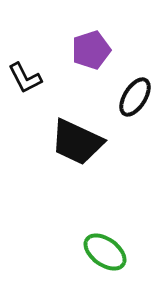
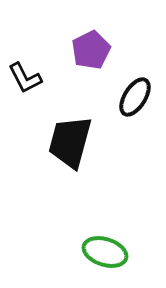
purple pentagon: rotated 9 degrees counterclockwise
black trapezoid: moved 7 px left; rotated 80 degrees clockwise
green ellipse: rotated 18 degrees counterclockwise
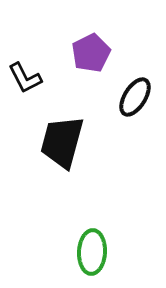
purple pentagon: moved 3 px down
black trapezoid: moved 8 px left
green ellipse: moved 13 px left; rotated 75 degrees clockwise
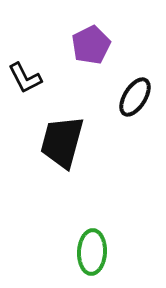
purple pentagon: moved 8 px up
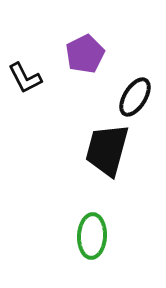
purple pentagon: moved 6 px left, 9 px down
black trapezoid: moved 45 px right, 8 px down
green ellipse: moved 16 px up
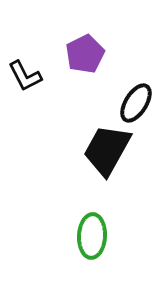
black L-shape: moved 2 px up
black ellipse: moved 1 px right, 6 px down
black trapezoid: rotated 14 degrees clockwise
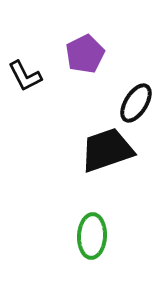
black trapezoid: rotated 42 degrees clockwise
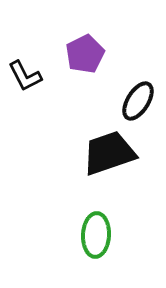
black ellipse: moved 2 px right, 2 px up
black trapezoid: moved 2 px right, 3 px down
green ellipse: moved 4 px right, 1 px up
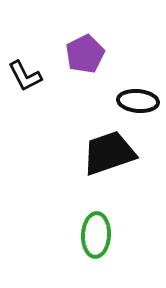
black ellipse: rotated 63 degrees clockwise
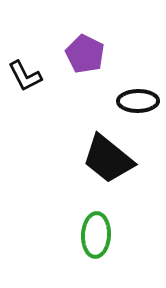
purple pentagon: rotated 18 degrees counterclockwise
black ellipse: rotated 6 degrees counterclockwise
black trapezoid: moved 1 px left, 6 px down; rotated 122 degrees counterclockwise
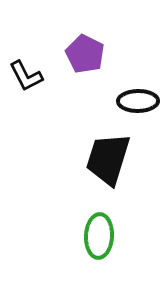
black L-shape: moved 1 px right
black trapezoid: rotated 68 degrees clockwise
green ellipse: moved 3 px right, 1 px down
